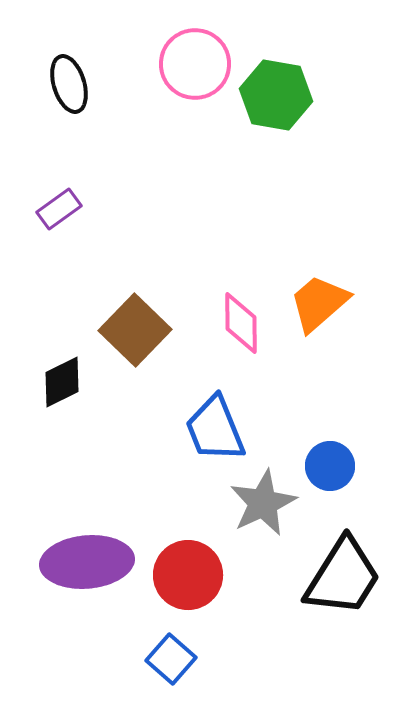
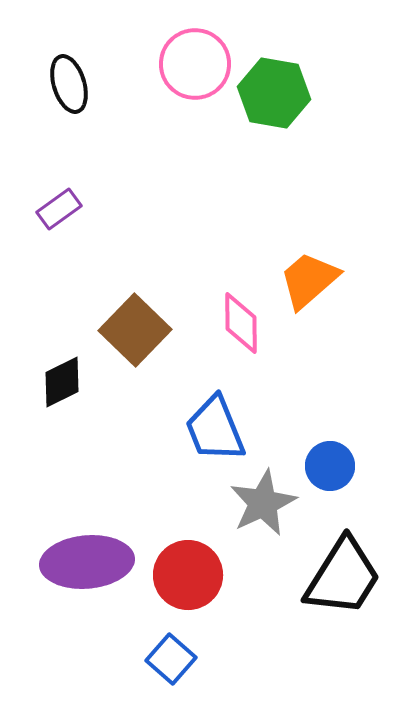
green hexagon: moved 2 px left, 2 px up
orange trapezoid: moved 10 px left, 23 px up
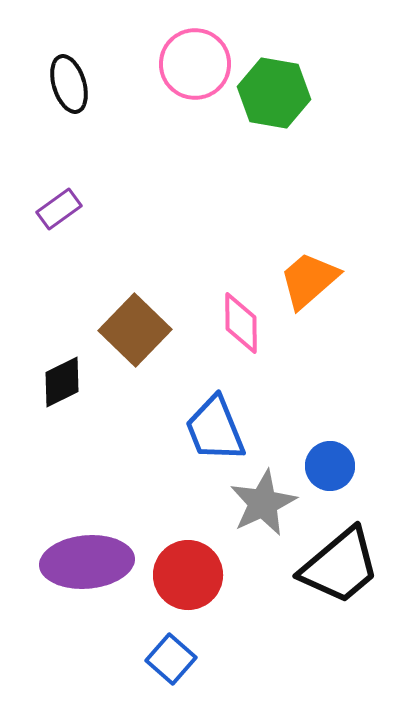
black trapezoid: moved 3 px left, 11 px up; rotated 18 degrees clockwise
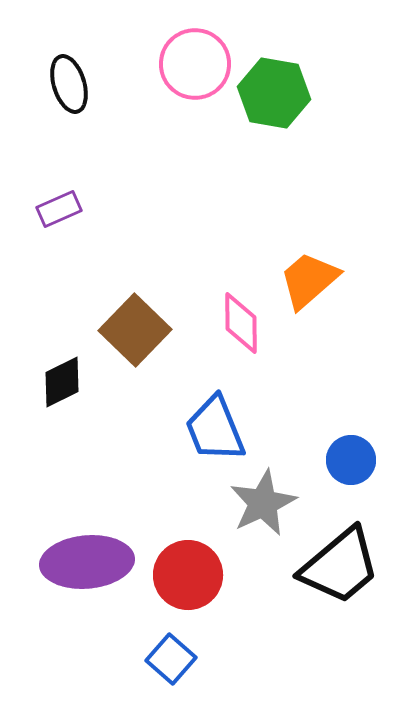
purple rectangle: rotated 12 degrees clockwise
blue circle: moved 21 px right, 6 px up
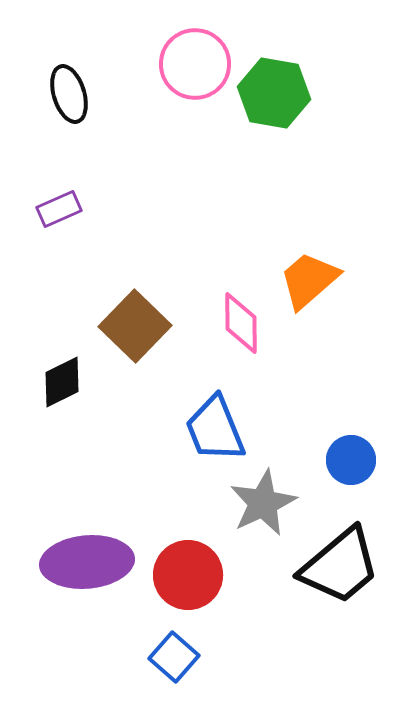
black ellipse: moved 10 px down
brown square: moved 4 px up
blue square: moved 3 px right, 2 px up
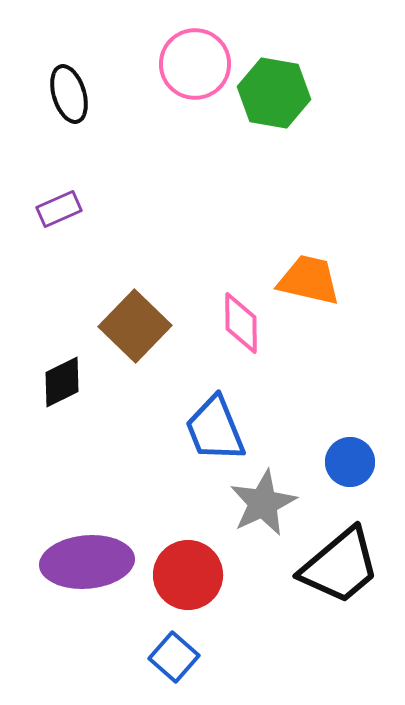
orange trapezoid: rotated 54 degrees clockwise
blue circle: moved 1 px left, 2 px down
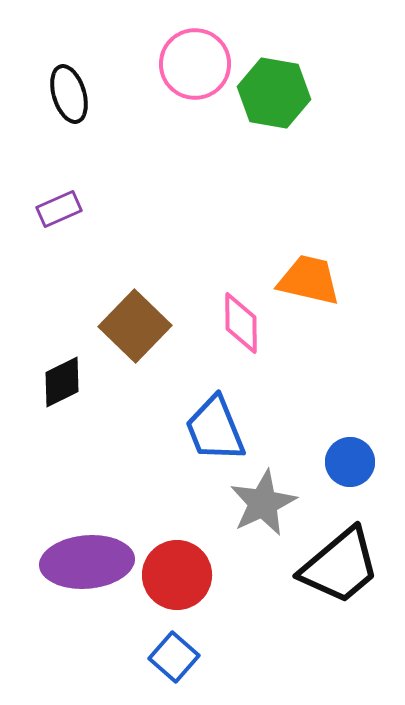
red circle: moved 11 px left
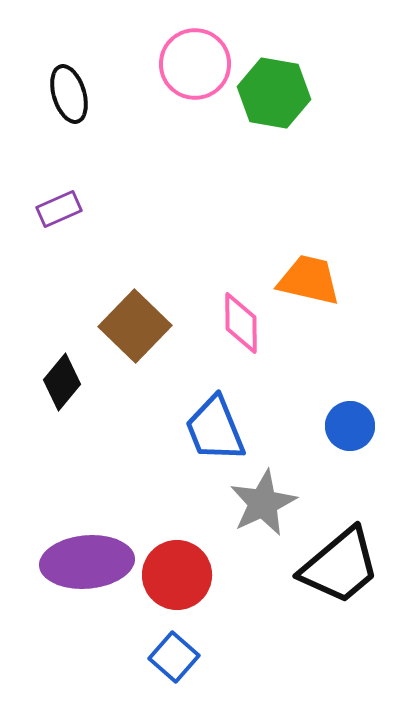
black diamond: rotated 24 degrees counterclockwise
blue circle: moved 36 px up
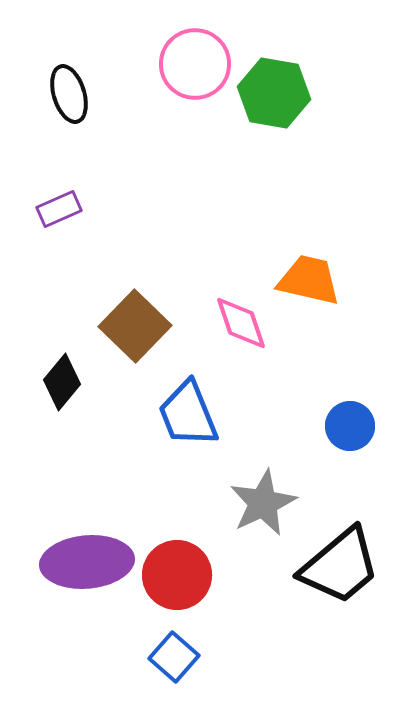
pink diamond: rotated 18 degrees counterclockwise
blue trapezoid: moved 27 px left, 15 px up
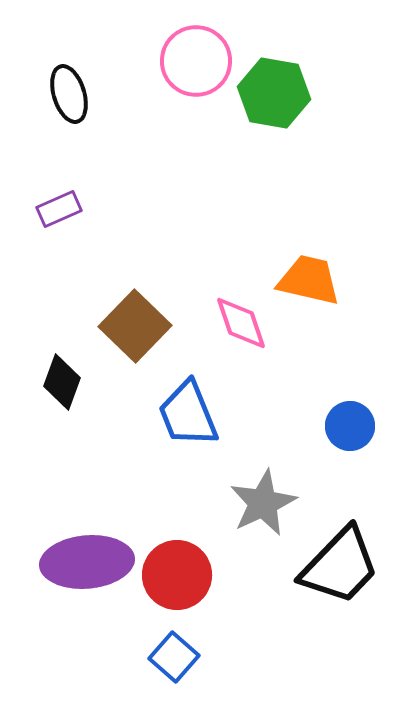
pink circle: moved 1 px right, 3 px up
black diamond: rotated 20 degrees counterclockwise
black trapezoid: rotated 6 degrees counterclockwise
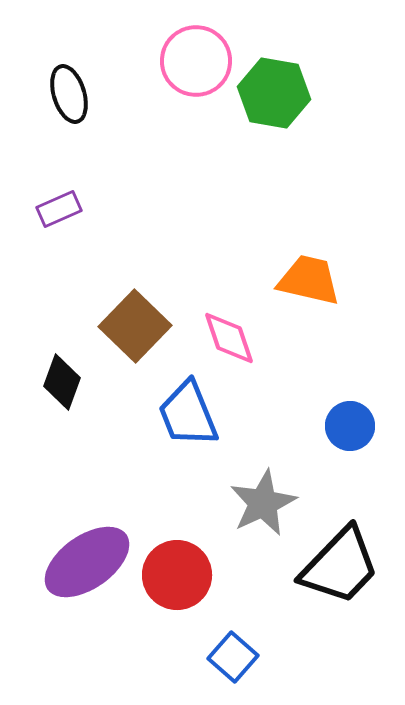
pink diamond: moved 12 px left, 15 px down
purple ellipse: rotated 30 degrees counterclockwise
blue square: moved 59 px right
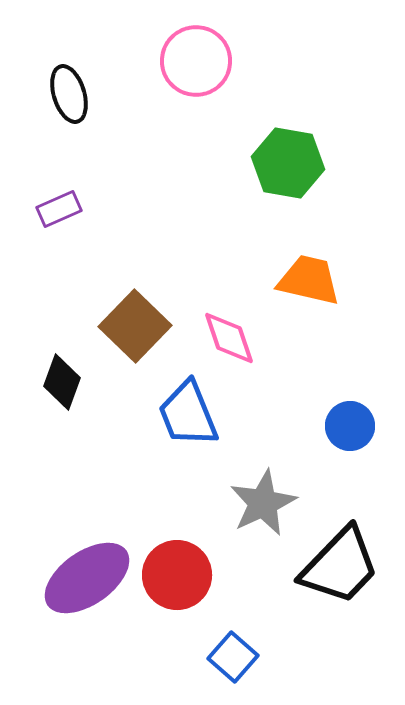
green hexagon: moved 14 px right, 70 px down
purple ellipse: moved 16 px down
